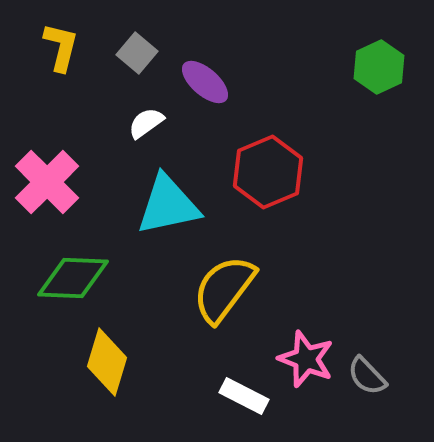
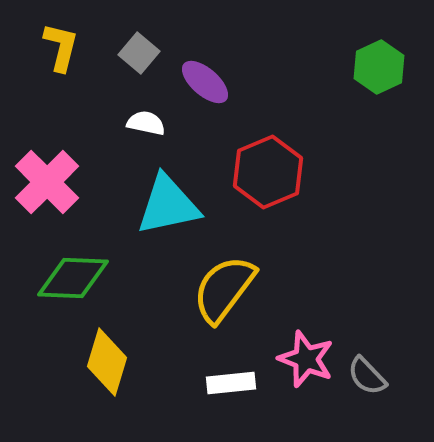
gray square: moved 2 px right
white semicircle: rotated 48 degrees clockwise
white rectangle: moved 13 px left, 13 px up; rotated 33 degrees counterclockwise
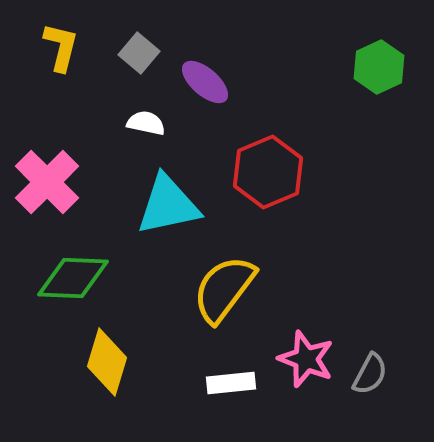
gray semicircle: moved 3 px right, 2 px up; rotated 108 degrees counterclockwise
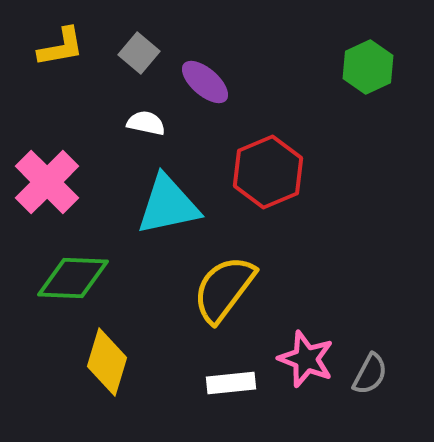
yellow L-shape: rotated 66 degrees clockwise
green hexagon: moved 11 px left
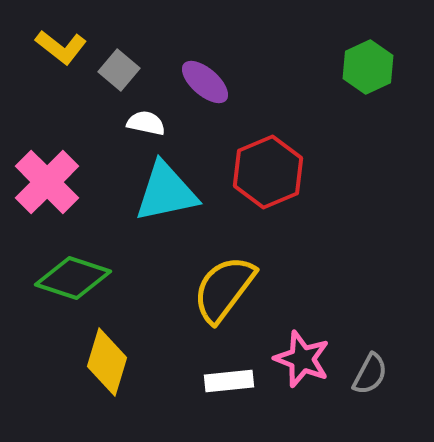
yellow L-shape: rotated 48 degrees clockwise
gray square: moved 20 px left, 17 px down
cyan triangle: moved 2 px left, 13 px up
green diamond: rotated 16 degrees clockwise
pink star: moved 4 px left
white rectangle: moved 2 px left, 2 px up
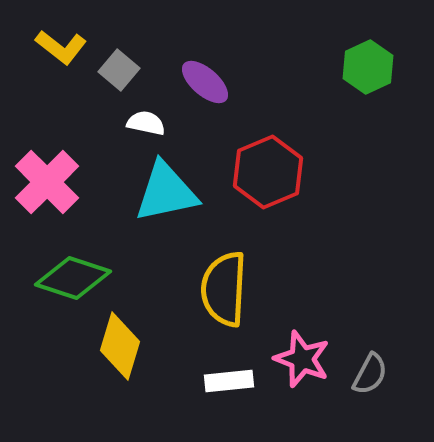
yellow semicircle: rotated 34 degrees counterclockwise
yellow diamond: moved 13 px right, 16 px up
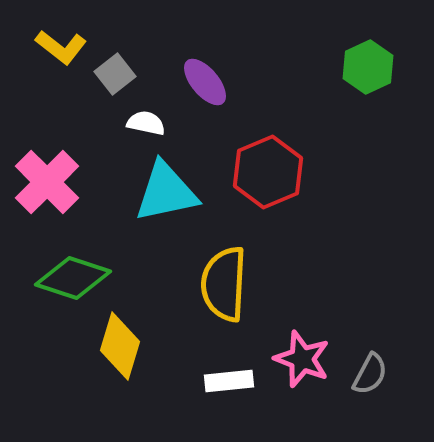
gray square: moved 4 px left, 4 px down; rotated 12 degrees clockwise
purple ellipse: rotated 9 degrees clockwise
yellow semicircle: moved 5 px up
